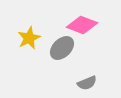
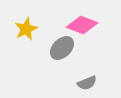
yellow star: moved 3 px left, 9 px up
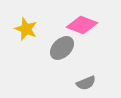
yellow star: rotated 25 degrees counterclockwise
gray semicircle: moved 1 px left
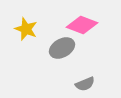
gray ellipse: rotated 15 degrees clockwise
gray semicircle: moved 1 px left, 1 px down
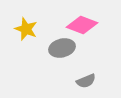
gray ellipse: rotated 15 degrees clockwise
gray semicircle: moved 1 px right, 3 px up
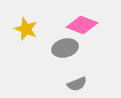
gray ellipse: moved 3 px right
gray semicircle: moved 9 px left, 3 px down
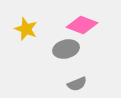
gray ellipse: moved 1 px right, 1 px down
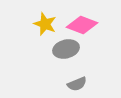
yellow star: moved 19 px right, 5 px up
